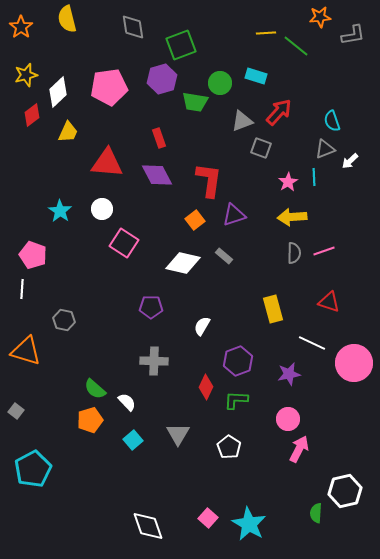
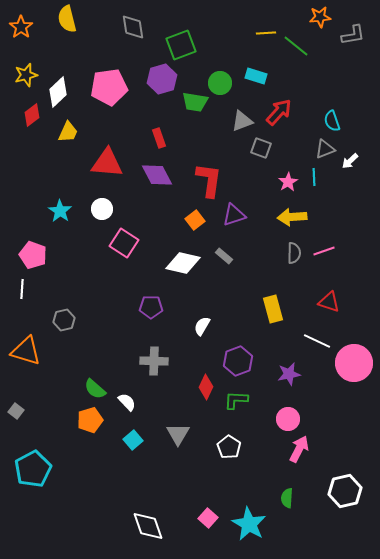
gray hexagon at (64, 320): rotated 25 degrees counterclockwise
white line at (312, 343): moved 5 px right, 2 px up
green semicircle at (316, 513): moved 29 px left, 15 px up
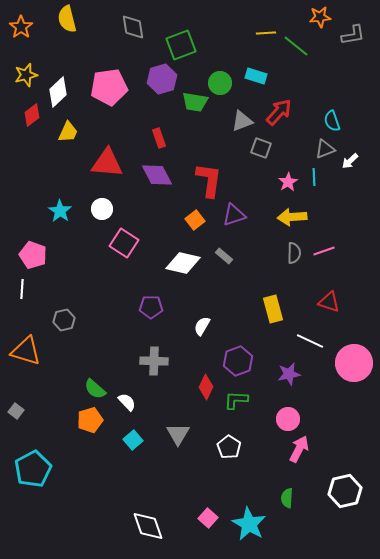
white line at (317, 341): moved 7 px left
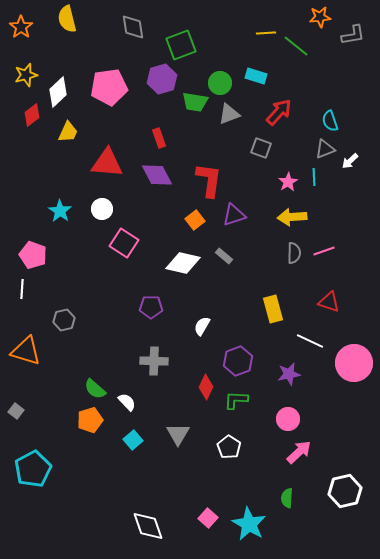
gray triangle at (242, 121): moved 13 px left, 7 px up
cyan semicircle at (332, 121): moved 2 px left
pink arrow at (299, 449): moved 3 px down; rotated 20 degrees clockwise
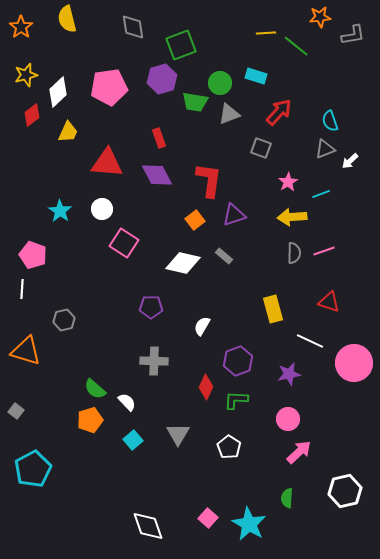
cyan line at (314, 177): moved 7 px right, 17 px down; rotated 72 degrees clockwise
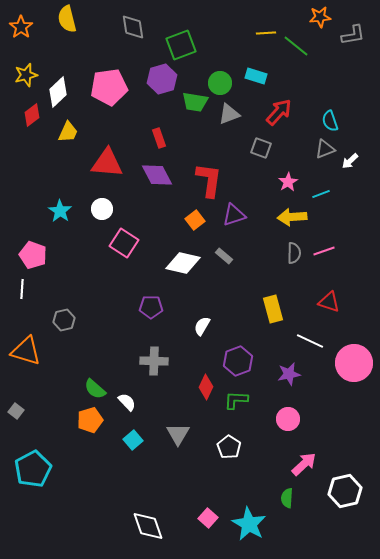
pink arrow at (299, 452): moved 5 px right, 12 px down
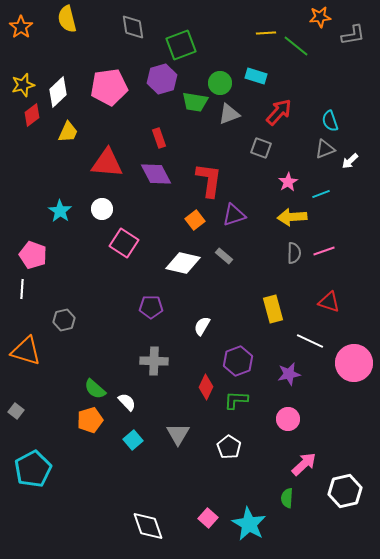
yellow star at (26, 75): moved 3 px left, 10 px down
purple diamond at (157, 175): moved 1 px left, 1 px up
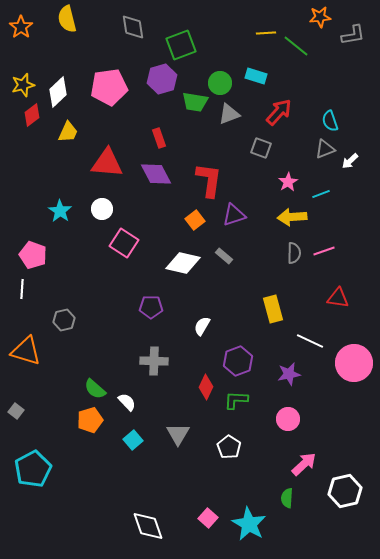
red triangle at (329, 302): moved 9 px right, 4 px up; rotated 10 degrees counterclockwise
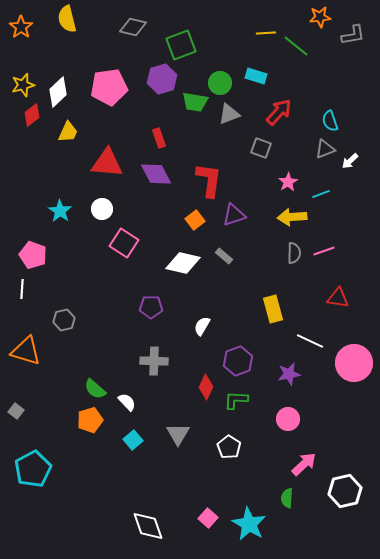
gray diamond at (133, 27): rotated 68 degrees counterclockwise
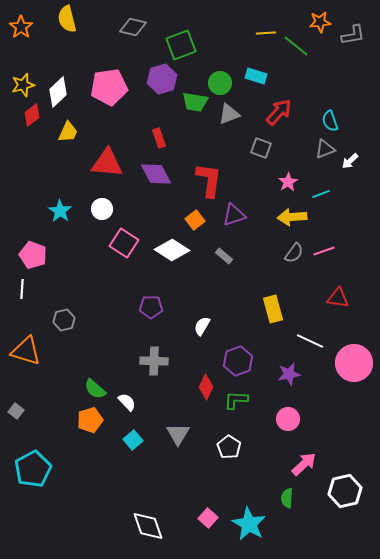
orange star at (320, 17): moved 5 px down
gray semicircle at (294, 253): rotated 35 degrees clockwise
white diamond at (183, 263): moved 11 px left, 13 px up; rotated 20 degrees clockwise
